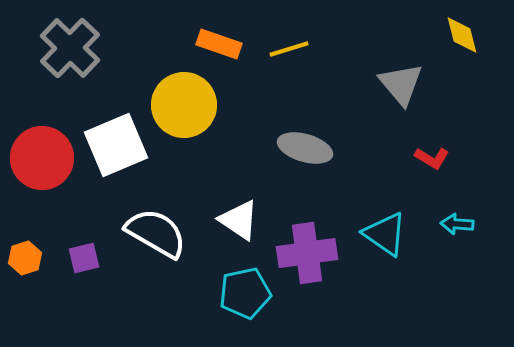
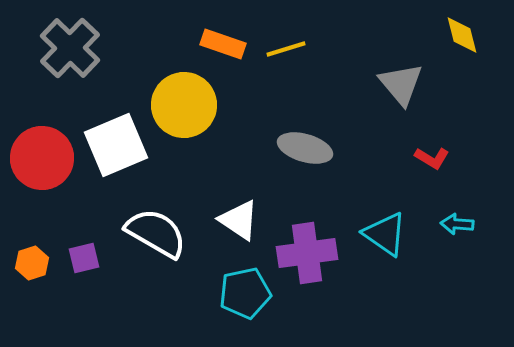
orange rectangle: moved 4 px right
yellow line: moved 3 px left
orange hexagon: moved 7 px right, 5 px down
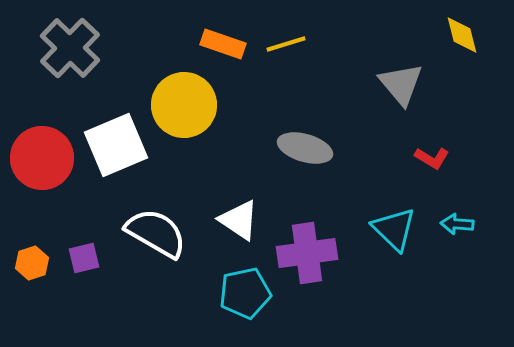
yellow line: moved 5 px up
cyan triangle: moved 9 px right, 5 px up; rotated 9 degrees clockwise
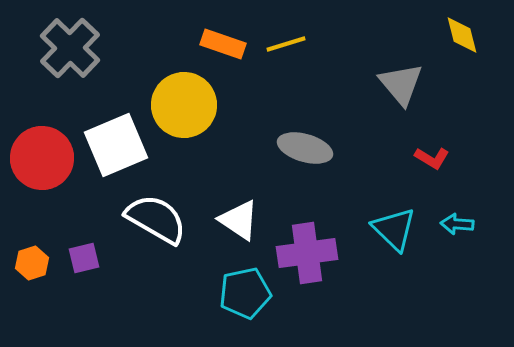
white semicircle: moved 14 px up
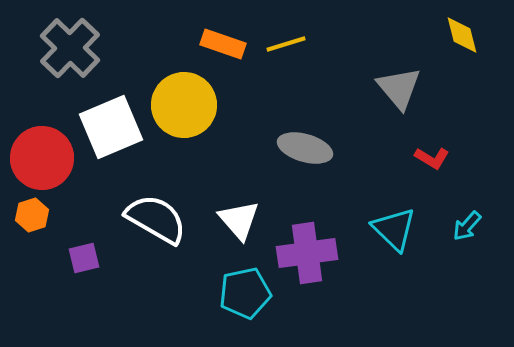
gray triangle: moved 2 px left, 4 px down
white square: moved 5 px left, 18 px up
white triangle: rotated 15 degrees clockwise
cyan arrow: moved 10 px right, 2 px down; rotated 52 degrees counterclockwise
orange hexagon: moved 48 px up
